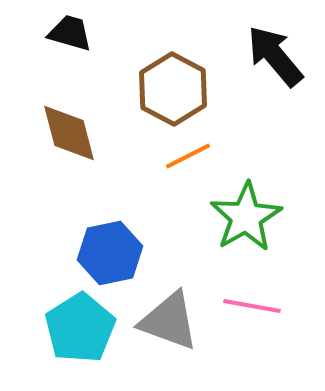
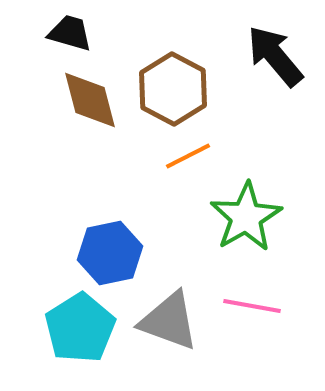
brown diamond: moved 21 px right, 33 px up
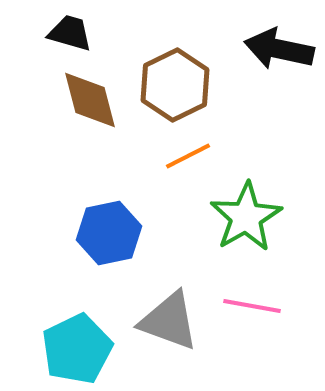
black arrow: moved 4 px right, 7 px up; rotated 38 degrees counterclockwise
brown hexagon: moved 2 px right, 4 px up; rotated 6 degrees clockwise
blue hexagon: moved 1 px left, 20 px up
cyan pentagon: moved 3 px left, 21 px down; rotated 6 degrees clockwise
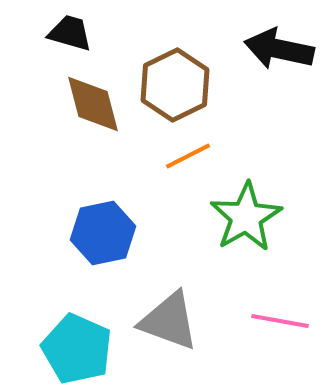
brown diamond: moved 3 px right, 4 px down
blue hexagon: moved 6 px left
pink line: moved 28 px right, 15 px down
cyan pentagon: rotated 22 degrees counterclockwise
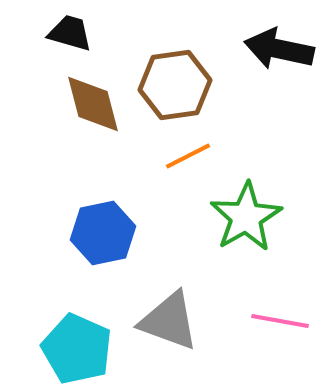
brown hexagon: rotated 18 degrees clockwise
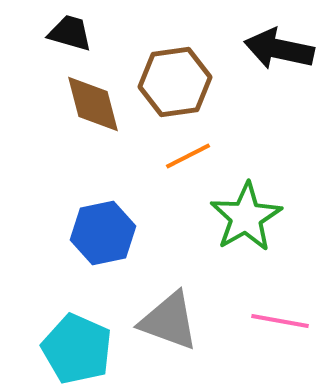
brown hexagon: moved 3 px up
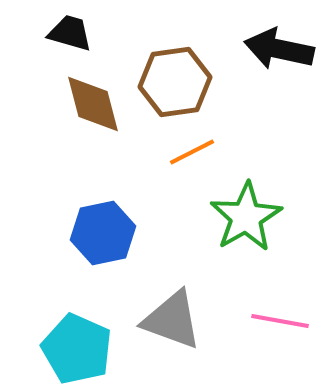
orange line: moved 4 px right, 4 px up
gray triangle: moved 3 px right, 1 px up
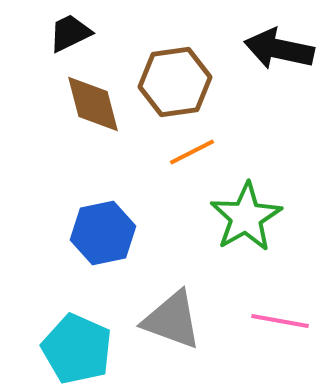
black trapezoid: rotated 42 degrees counterclockwise
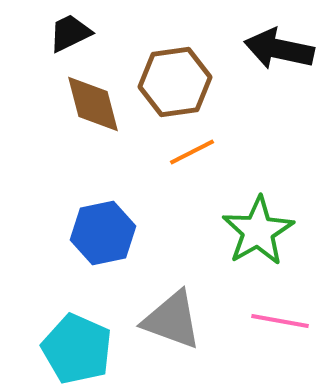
green star: moved 12 px right, 14 px down
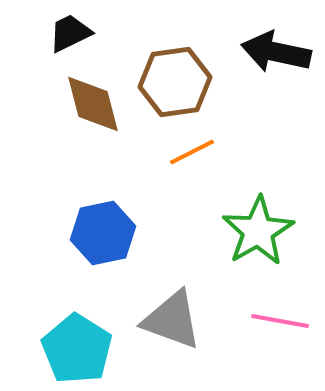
black arrow: moved 3 px left, 3 px down
cyan pentagon: rotated 8 degrees clockwise
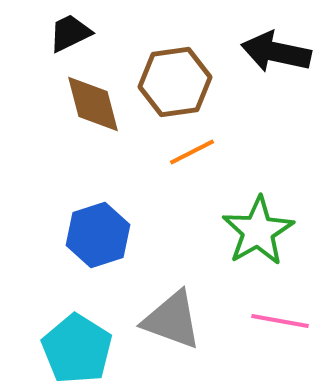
blue hexagon: moved 5 px left, 2 px down; rotated 6 degrees counterclockwise
